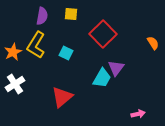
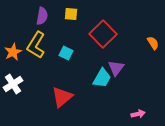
white cross: moved 2 px left
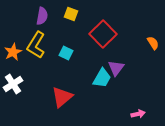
yellow square: rotated 16 degrees clockwise
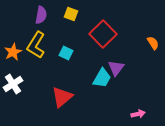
purple semicircle: moved 1 px left, 1 px up
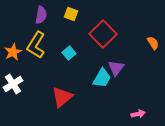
cyan square: moved 3 px right; rotated 24 degrees clockwise
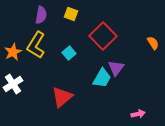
red square: moved 2 px down
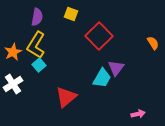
purple semicircle: moved 4 px left, 2 px down
red square: moved 4 px left
cyan square: moved 30 px left, 12 px down
red triangle: moved 4 px right
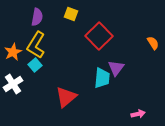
cyan square: moved 4 px left
cyan trapezoid: rotated 25 degrees counterclockwise
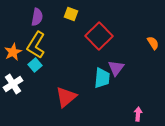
pink arrow: rotated 72 degrees counterclockwise
